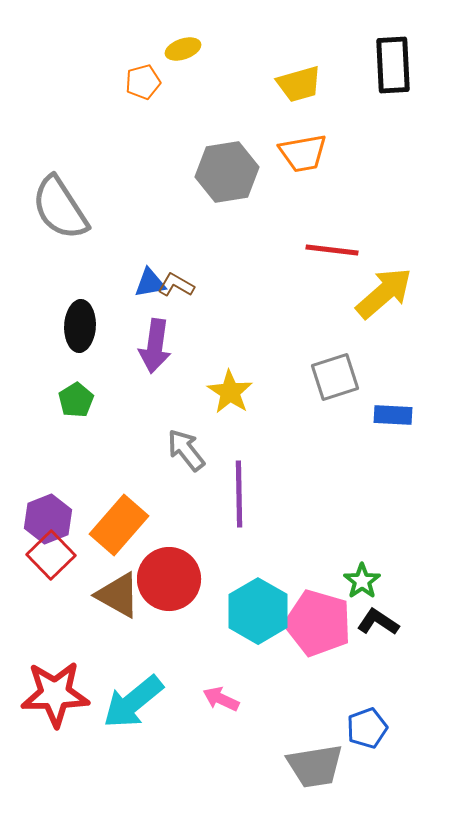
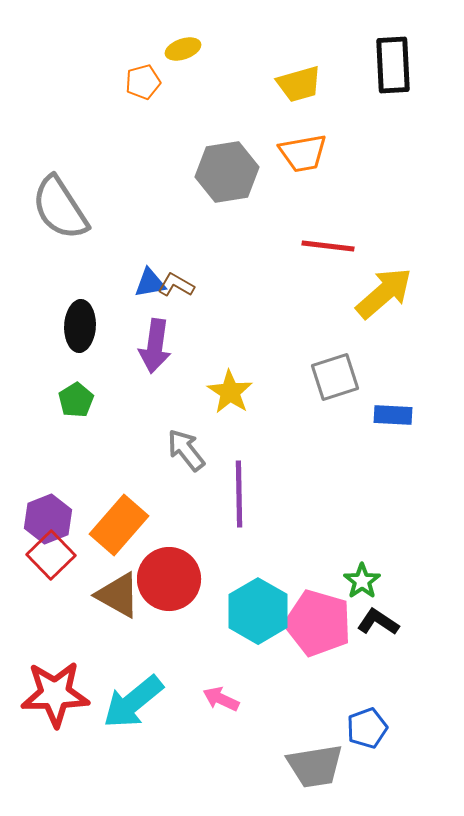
red line: moved 4 px left, 4 px up
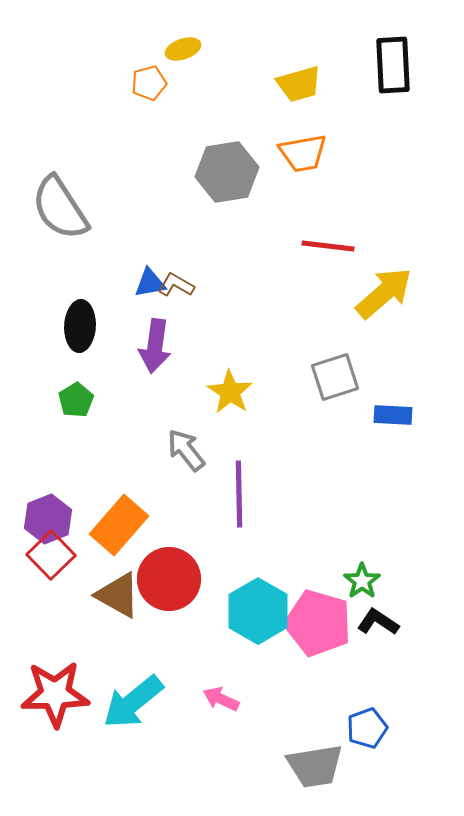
orange pentagon: moved 6 px right, 1 px down
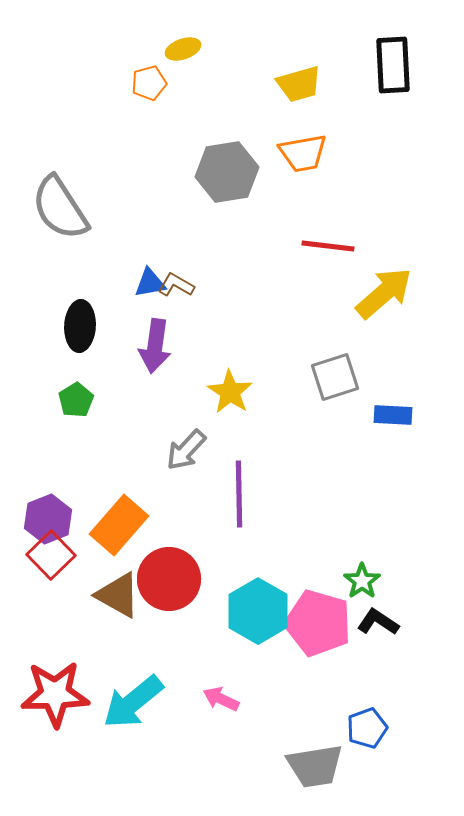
gray arrow: rotated 99 degrees counterclockwise
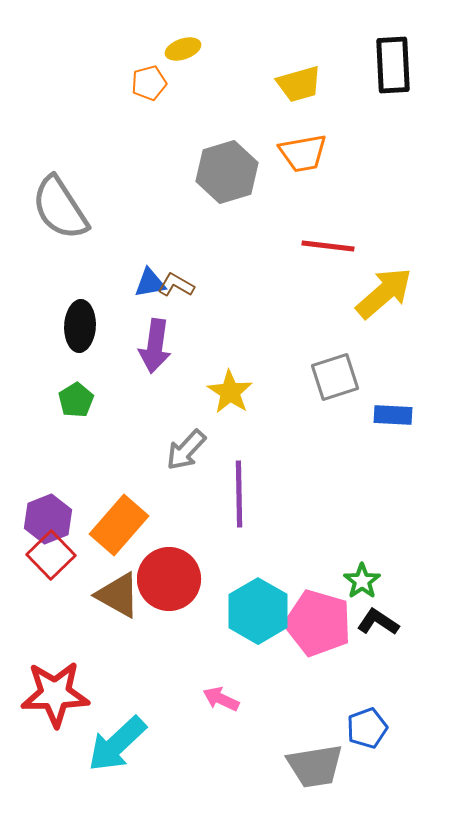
gray hexagon: rotated 8 degrees counterclockwise
cyan arrow: moved 16 px left, 42 px down; rotated 4 degrees counterclockwise
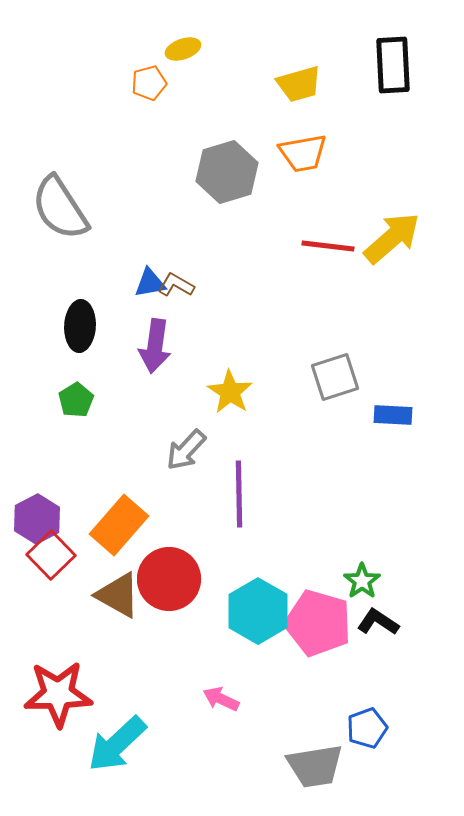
yellow arrow: moved 8 px right, 55 px up
purple hexagon: moved 11 px left; rotated 6 degrees counterclockwise
red star: moved 3 px right
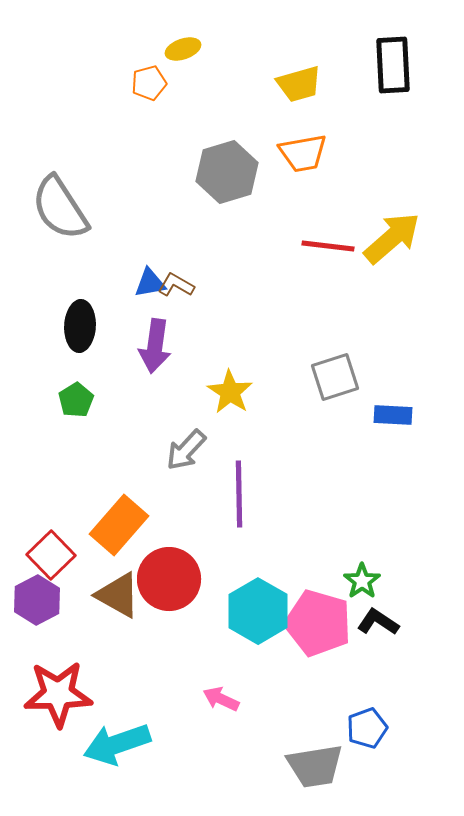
purple hexagon: moved 81 px down
cyan arrow: rotated 24 degrees clockwise
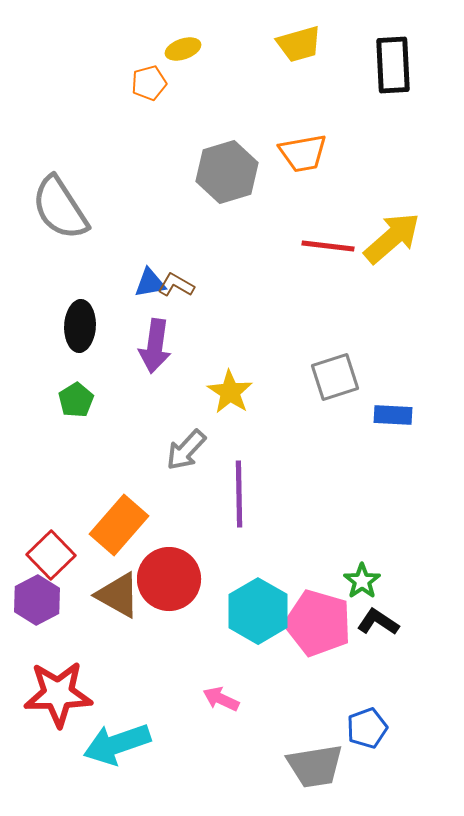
yellow trapezoid: moved 40 px up
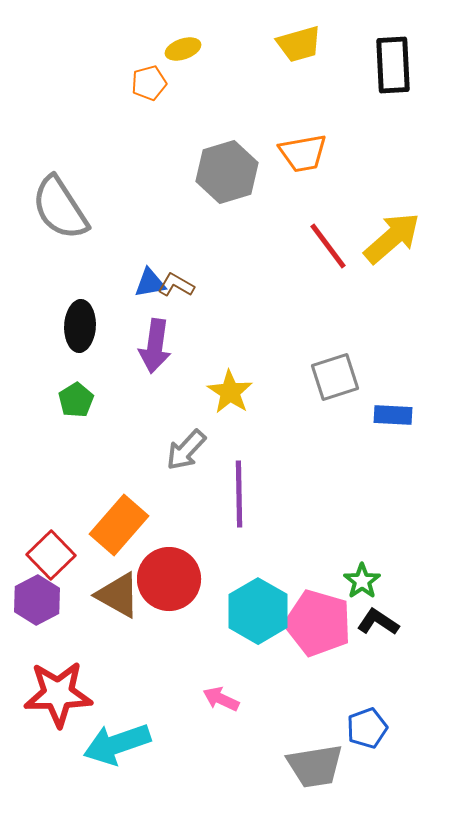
red line: rotated 46 degrees clockwise
